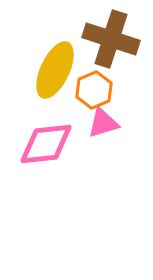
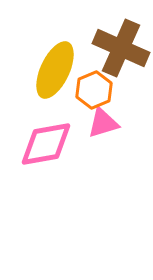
brown cross: moved 10 px right, 9 px down; rotated 6 degrees clockwise
pink diamond: rotated 4 degrees counterclockwise
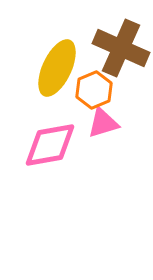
yellow ellipse: moved 2 px right, 2 px up
pink diamond: moved 4 px right, 1 px down
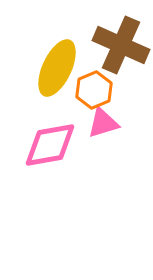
brown cross: moved 3 px up
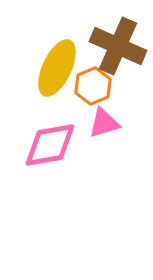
brown cross: moved 3 px left, 1 px down
orange hexagon: moved 1 px left, 4 px up
pink triangle: moved 1 px right
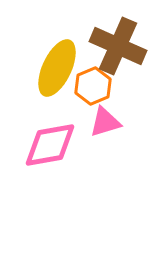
pink triangle: moved 1 px right, 1 px up
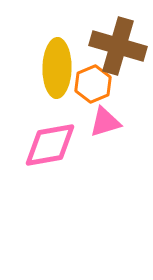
brown cross: rotated 8 degrees counterclockwise
yellow ellipse: rotated 24 degrees counterclockwise
orange hexagon: moved 2 px up
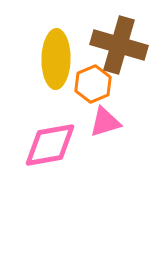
brown cross: moved 1 px right, 1 px up
yellow ellipse: moved 1 px left, 9 px up
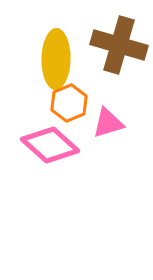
orange hexagon: moved 24 px left, 19 px down
pink triangle: moved 3 px right, 1 px down
pink diamond: rotated 52 degrees clockwise
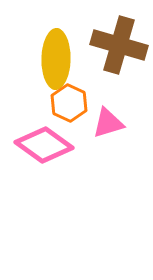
orange hexagon: rotated 12 degrees counterclockwise
pink diamond: moved 6 px left; rotated 6 degrees counterclockwise
